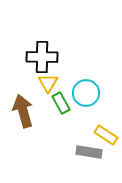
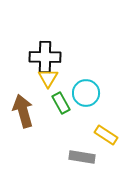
black cross: moved 3 px right
yellow triangle: moved 5 px up
gray rectangle: moved 7 px left, 5 px down
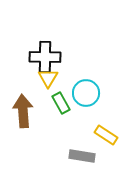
brown arrow: rotated 12 degrees clockwise
gray rectangle: moved 1 px up
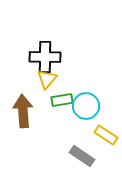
yellow triangle: moved 1 px left, 1 px down; rotated 10 degrees clockwise
cyan circle: moved 13 px down
green rectangle: moved 1 px right, 3 px up; rotated 70 degrees counterclockwise
gray rectangle: rotated 25 degrees clockwise
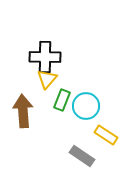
green rectangle: rotated 60 degrees counterclockwise
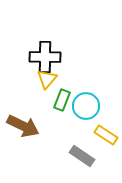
brown arrow: moved 15 px down; rotated 120 degrees clockwise
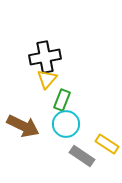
black cross: rotated 12 degrees counterclockwise
cyan circle: moved 20 px left, 18 px down
yellow rectangle: moved 1 px right, 9 px down
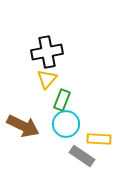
black cross: moved 2 px right, 5 px up
yellow rectangle: moved 8 px left, 5 px up; rotated 30 degrees counterclockwise
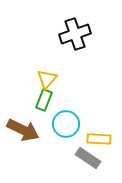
black cross: moved 28 px right, 18 px up; rotated 8 degrees counterclockwise
green rectangle: moved 18 px left
brown arrow: moved 4 px down
gray rectangle: moved 6 px right, 2 px down
